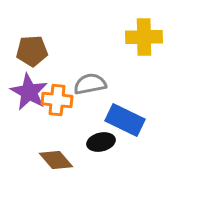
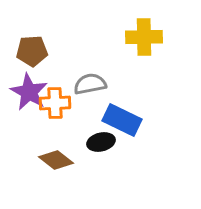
orange cross: moved 2 px left, 3 px down; rotated 8 degrees counterclockwise
blue rectangle: moved 3 px left
brown diamond: rotated 12 degrees counterclockwise
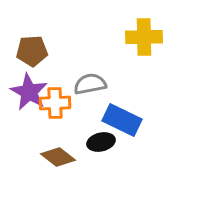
brown diamond: moved 2 px right, 3 px up
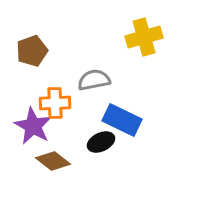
yellow cross: rotated 15 degrees counterclockwise
brown pentagon: rotated 16 degrees counterclockwise
gray semicircle: moved 4 px right, 4 px up
purple star: moved 4 px right, 34 px down
black ellipse: rotated 12 degrees counterclockwise
brown diamond: moved 5 px left, 4 px down
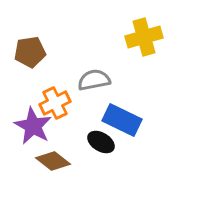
brown pentagon: moved 2 px left, 1 px down; rotated 12 degrees clockwise
orange cross: rotated 24 degrees counterclockwise
black ellipse: rotated 56 degrees clockwise
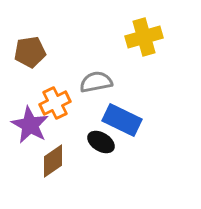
gray semicircle: moved 2 px right, 2 px down
purple star: moved 3 px left, 1 px up
brown diamond: rotated 72 degrees counterclockwise
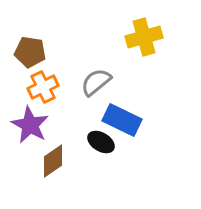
brown pentagon: rotated 16 degrees clockwise
gray semicircle: rotated 28 degrees counterclockwise
orange cross: moved 12 px left, 16 px up
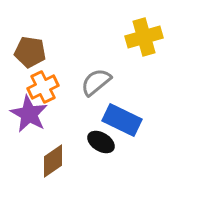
purple star: moved 1 px left, 11 px up
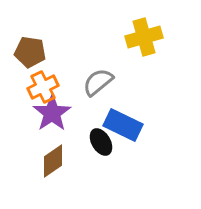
gray semicircle: moved 2 px right
purple star: moved 23 px right, 1 px up; rotated 9 degrees clockwise
blue rectangle: moved 1 px right, 5 px down
black ellipse: rotated 28 degrees clockwise
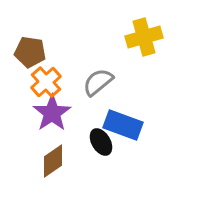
orange cross: moved 3 px right, 5 px up; rotated 16 degrees counterclockwise
blue rectangle: rotated 6 degrees counterclockwise
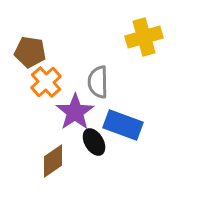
gray semicircle: rotated 52 degrees counterclockwise
purple star: moved 23 px right, 1 px up
black ellipse: moved 7 px left
